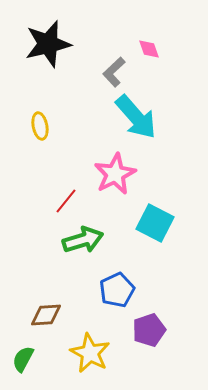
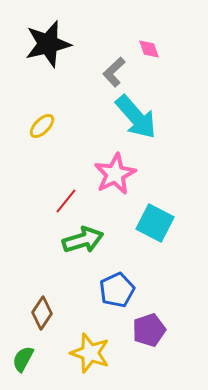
yellow ellipse: moved 2 px right; rotated 56 degrees clockwise
brown diamond: moved 4 px left, 2 px up; rotated 52 degrees counterclockwise
yellow star: rotated 9 degrees counterclockwise
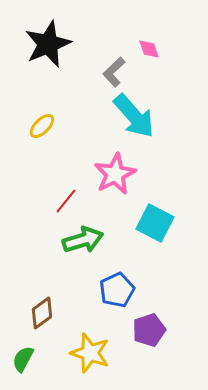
black star: rotated 9 degrees counterclockwise
cyan arrow: moved 2 px left, 1 px up
brown diamond: rotated 20 degrees clockwise
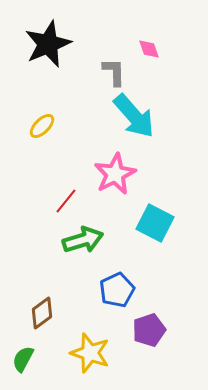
gray L-shape: rotated 132 degrees clockwise
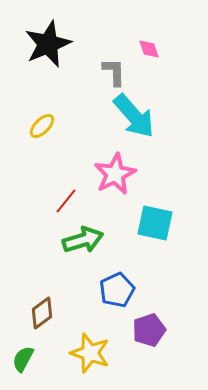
cyan square: rotated 15 degrees counterclockwise
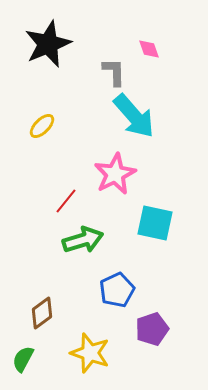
purple pentagon: moved 3 px right, 1 px up
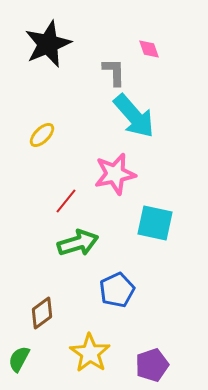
yellow ellipse: moved 9 px down
pink star: rotated 15 degrees clockwise
green arrow: moved 5 px left, 3 px down
purple pentagon: moved 36 px down
yellow star: rotated 15 degrees clockwise
green semicircle: moved 4 px left
